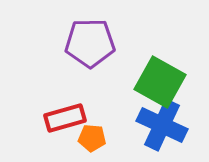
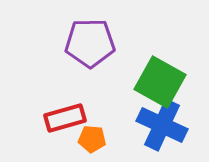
orange pentagon: moved 1 px down
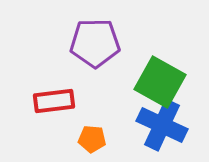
purple pentagon: moved 5 px right
red rectangle: moved 11 px left, 17 px up; rotated 9 degrees clockwise
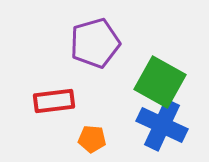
purple pentagon: rotated 15 degrees counterclockwise
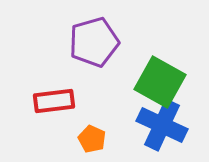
purple pentagon: moved 1 px left, 1 px up
orange pentagon: rotated 20 degrees clockwise
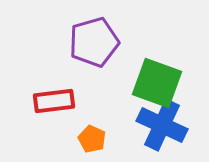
green square: moved 3 px left, 1 px down; rotated 9 degrees counterclockwise
